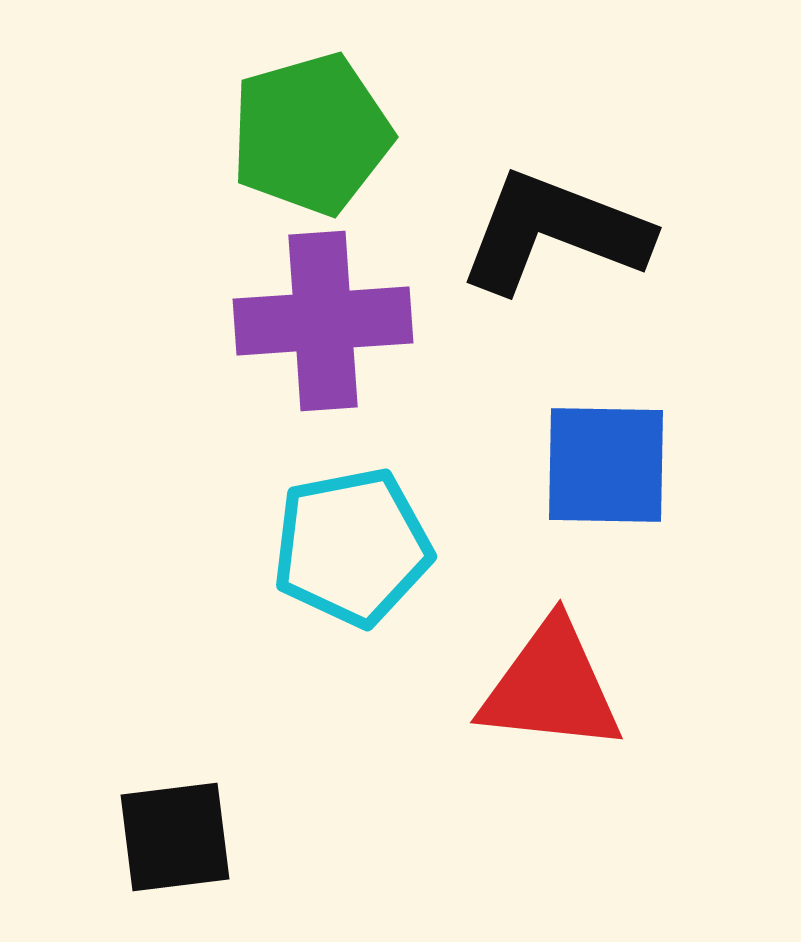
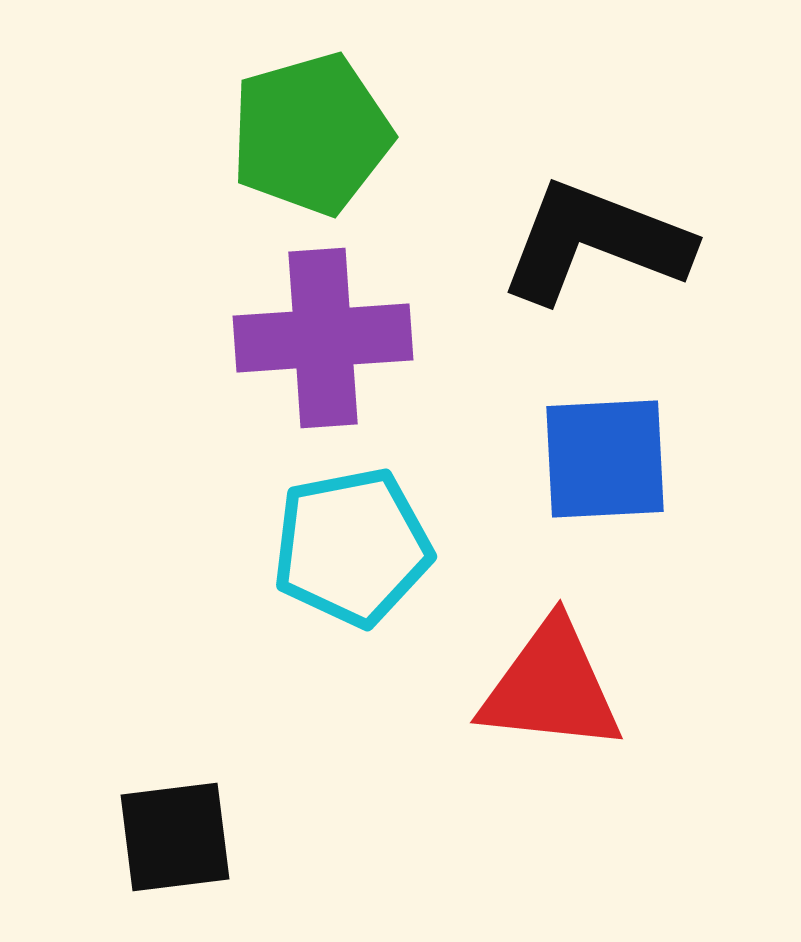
black L-shape: moved 41 px right, 10 px down
purple cross: moved 17 px down
blue square: moved 1 px left, 6 px up; rotated 4 degrees counterclockwise
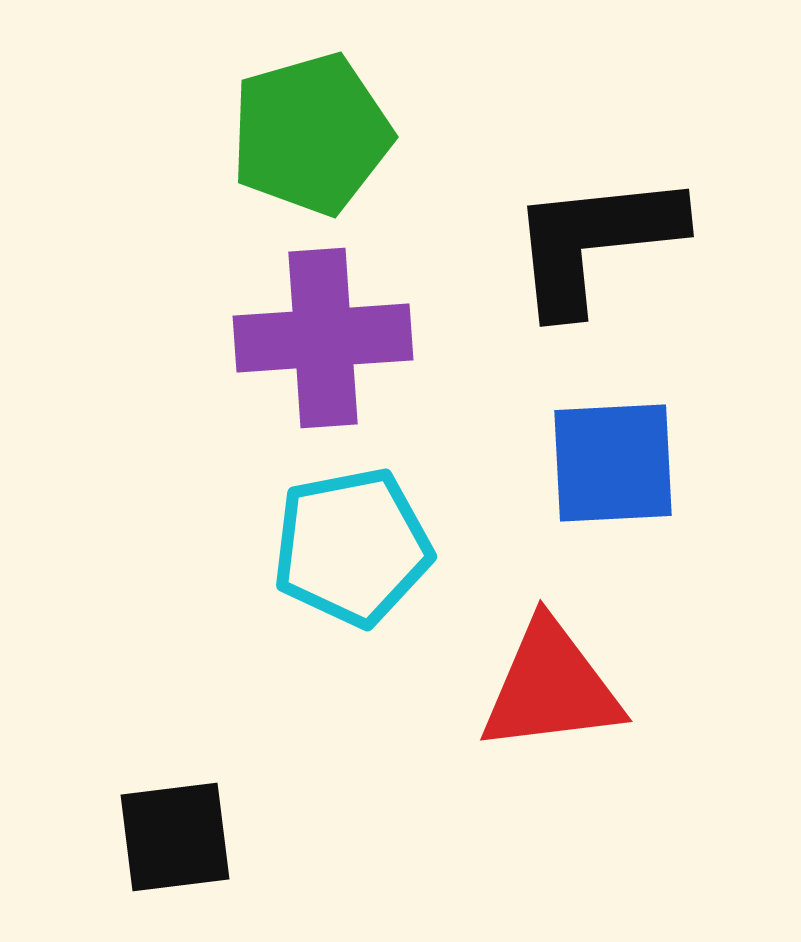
black L-shape: rotated 27 degrees counterclockwise
blue square: moved 8 px right, 4 px down
red triangle: rotated 13 degrees counterclockwise
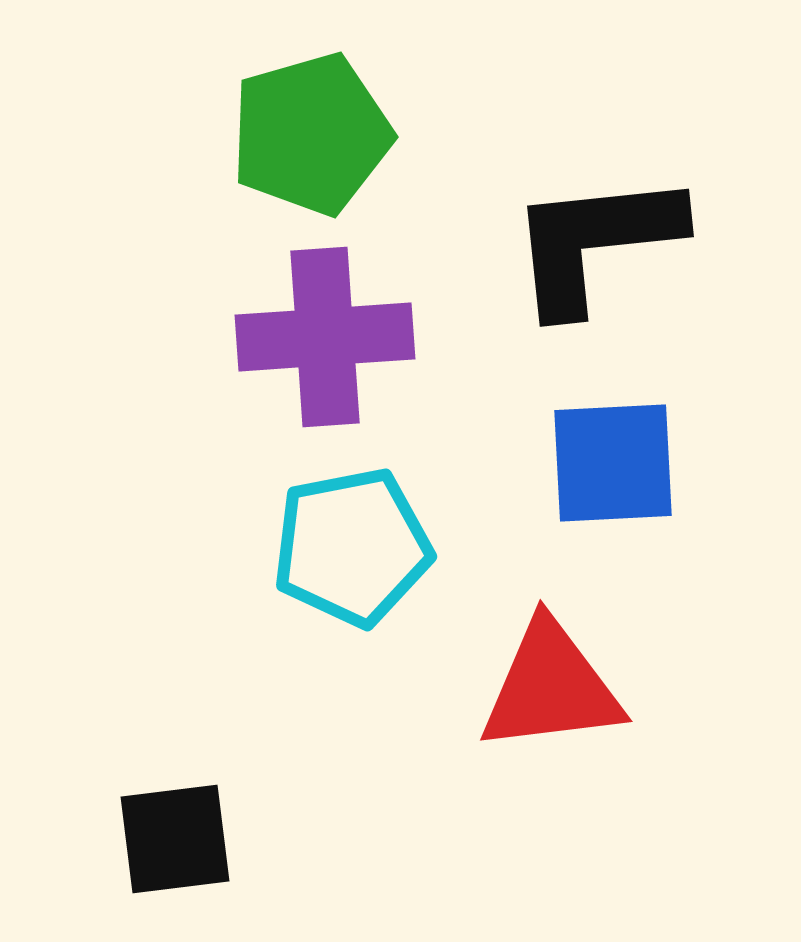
purple cross: moved 2 px right, 1 px up
black square: moved 2 px down
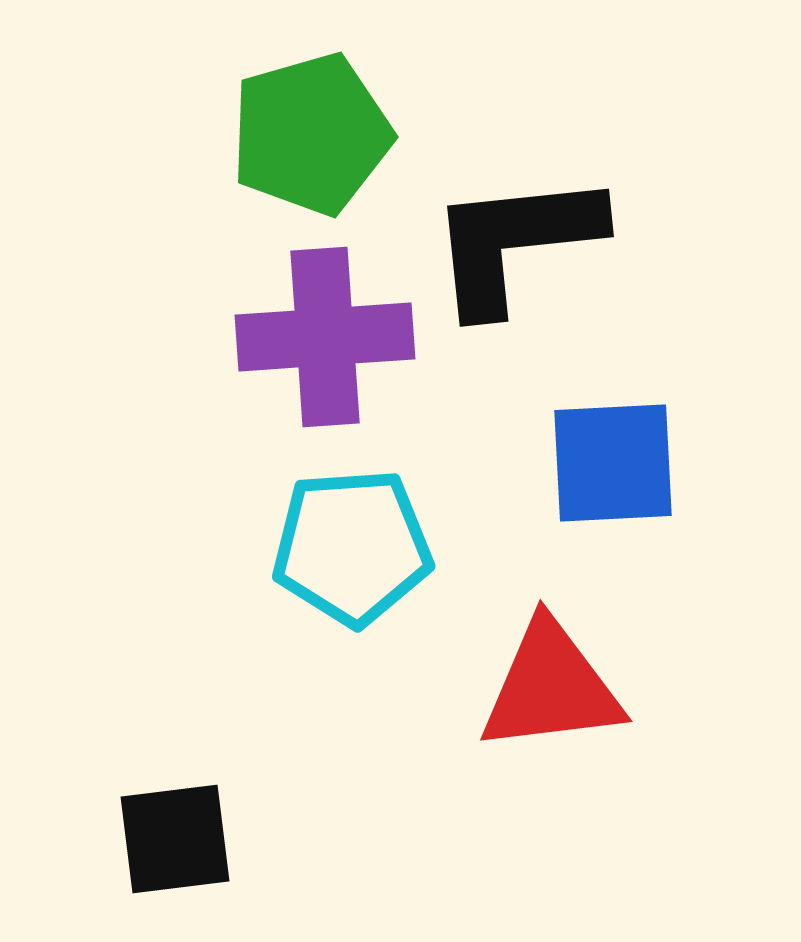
black L-shape: moved 80 px left
cyan pentagon: rotated 7 degrees clockwise
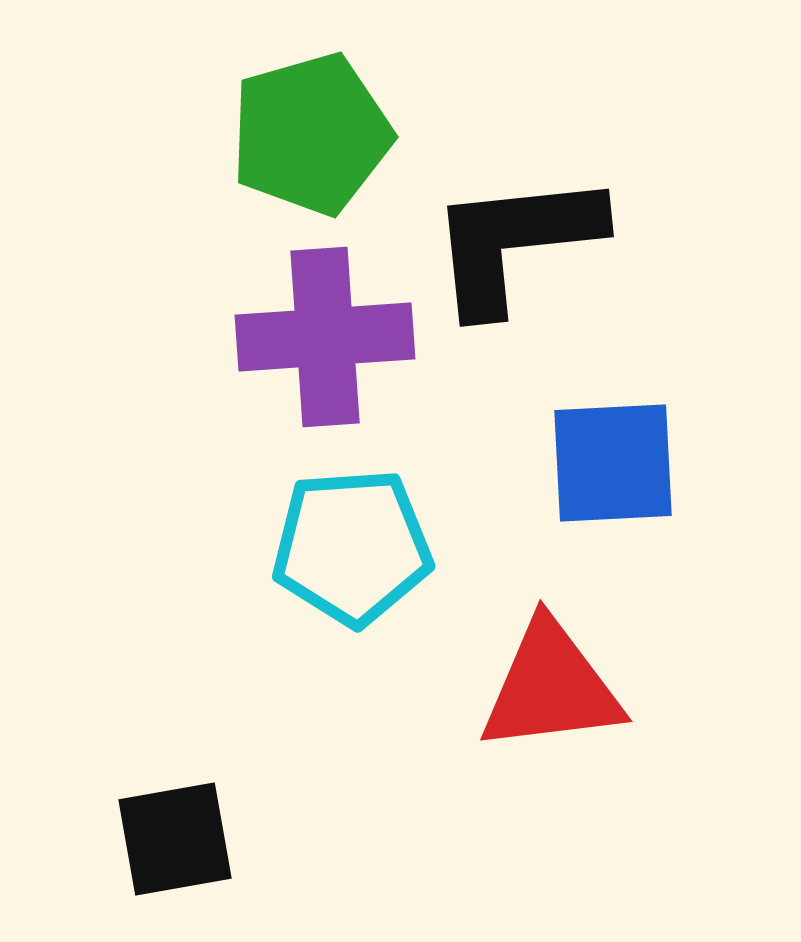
black square: rotated 3 degrees counterclockwise
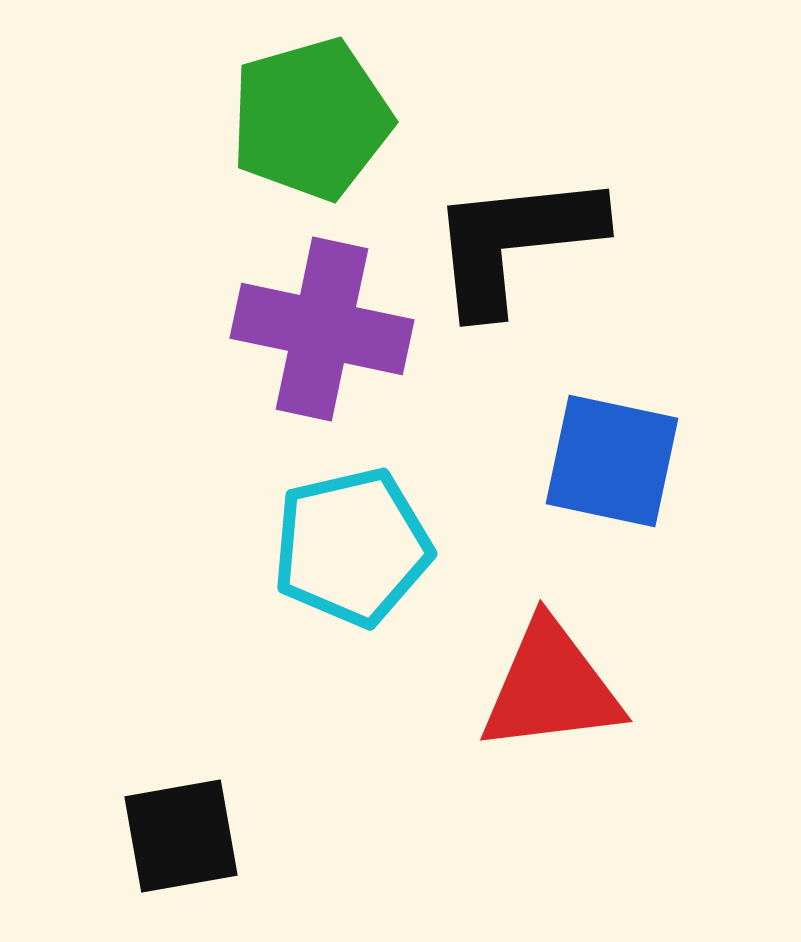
green pentagon: moved 15 px up
purple cross: moved 3 px left, 8 px up; rotated 16 degrees clockwise
blue square: moved 1 px left, 2 px up; rotated 15 degrees clockwise
cyan pentagon: rotated 9 degrees counterclockwise
black square: moved 6 px right, 3 px up
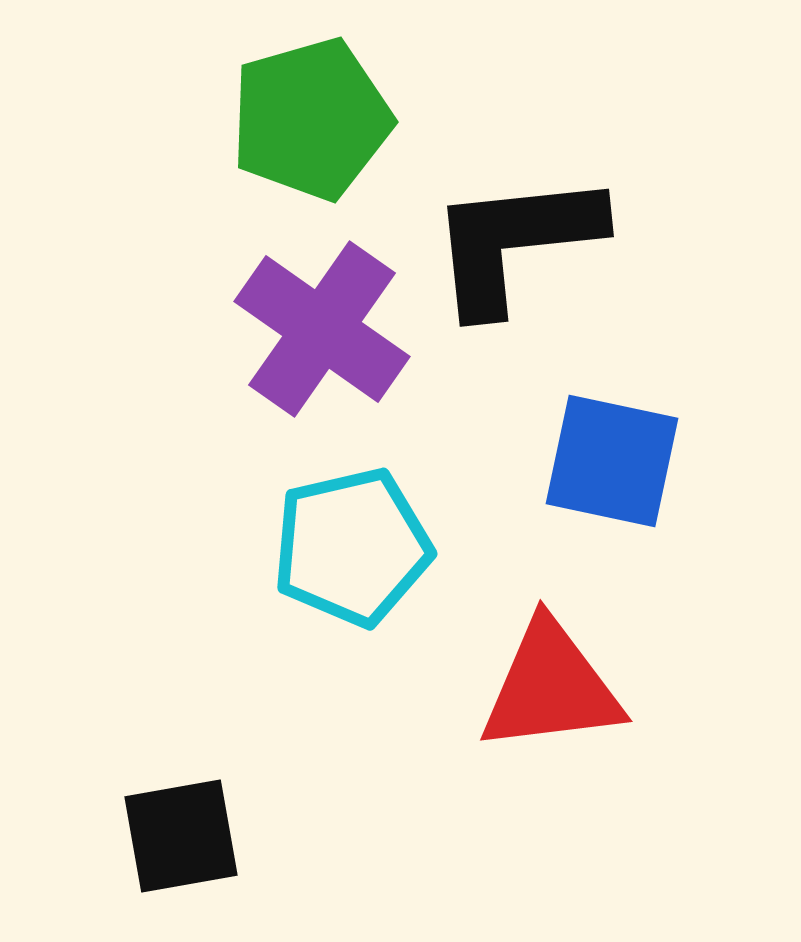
purple cross: rotated 23 degrees clockwise
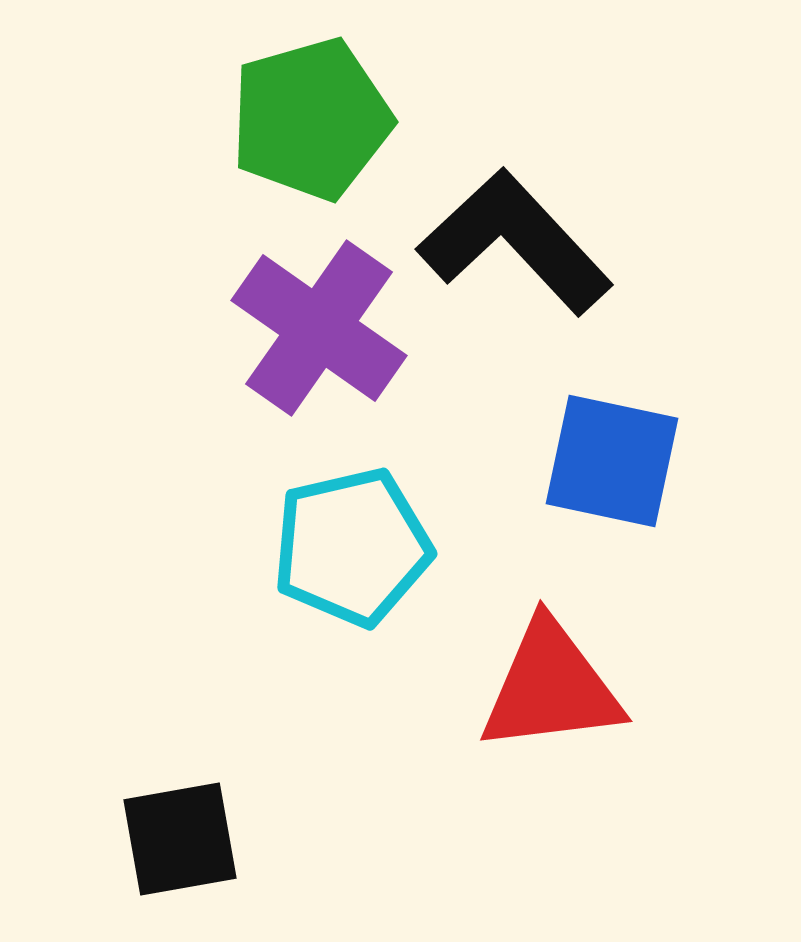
black L-shape: rotated 53 degrees clockwise
purple cross: moved 3 px left, 1 px up
black square: moved 1 px left, 3 px down
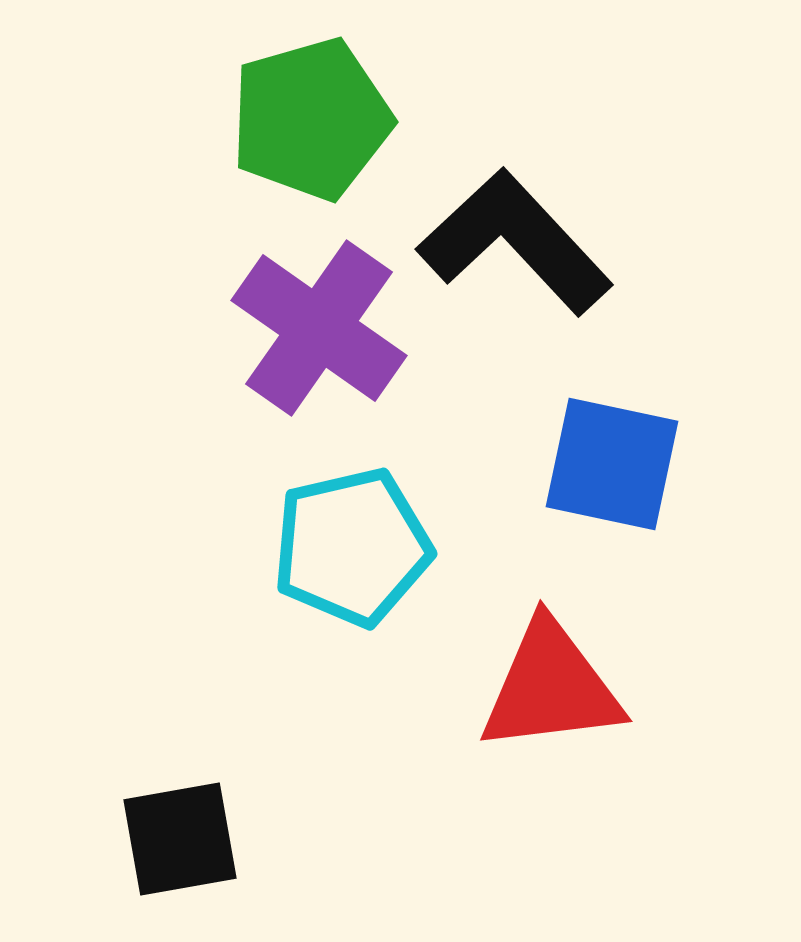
blue square: moved 3 px down
